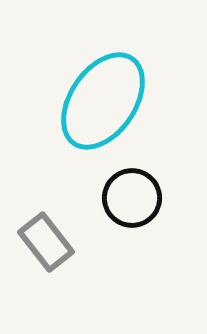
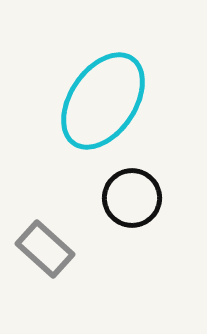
gray rectangle: moved 1 px left, 7 px down; rotated 10 degrees counterclockwise
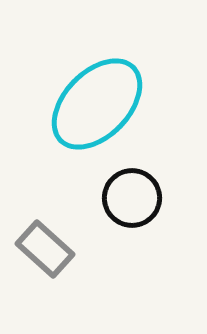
cyan ellipse: moved 6 px left, 3 px down; rotated 10 degrees clockwise
